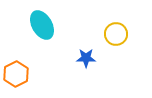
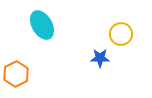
yellow circle: moved 5 px right
blue star: moved 14 px right
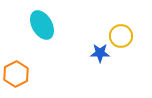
yellow circle: moved 2 px down
blue star: moved 5 px up
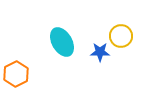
cyan ellipse: moved 20 px right, 17 px down
blue star: moved 1 px up
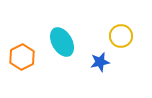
blue star: moved 10 px down; rotated 12 degrees counterclockwise
orange hexagon: moved 6 px right, 17 px up
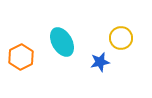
yellow circle: moved 2 px down
orange hexagon: moved 1 px left
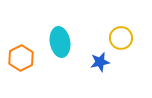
cyan ellipse: moved 2 px left; rotated 20 degrees clockwise
orange hexagon: moved 1 px down
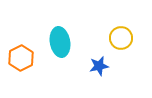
blue star: moved 1 px left, 4 px down
